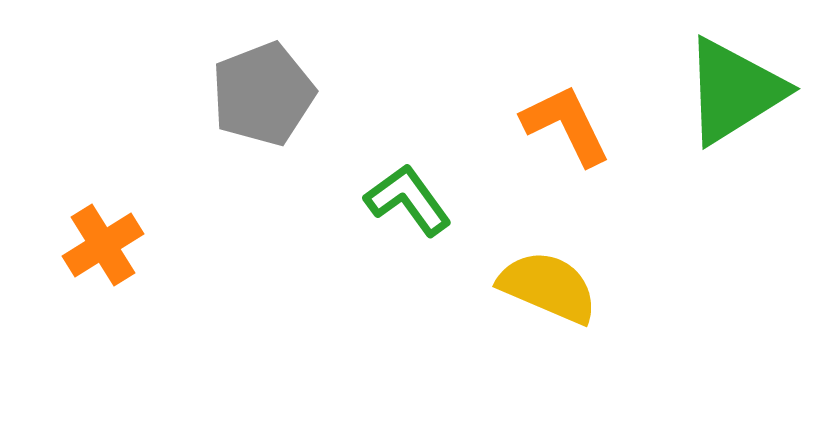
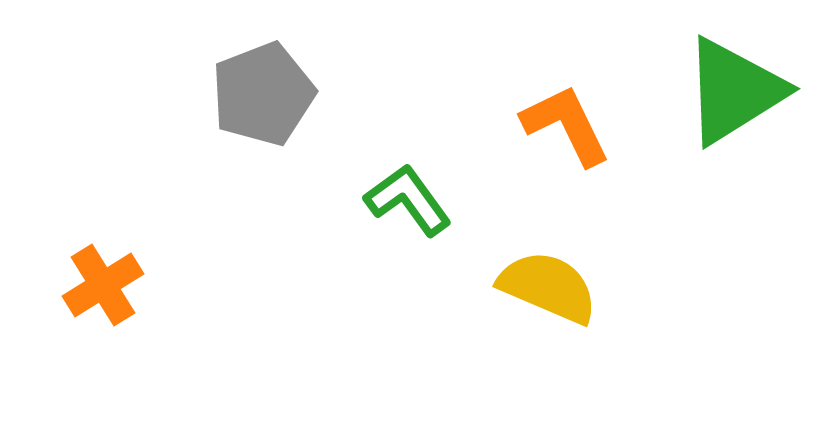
orange cross: moved 40 px down
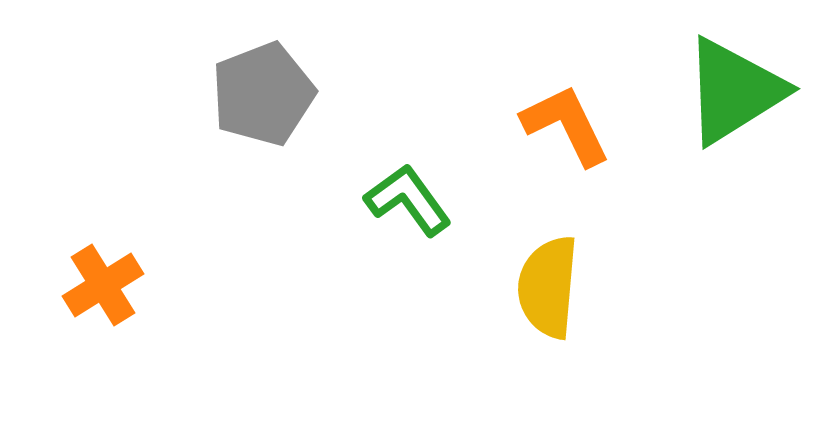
yellow semicircle: rotated 108 degrees counterclockwise
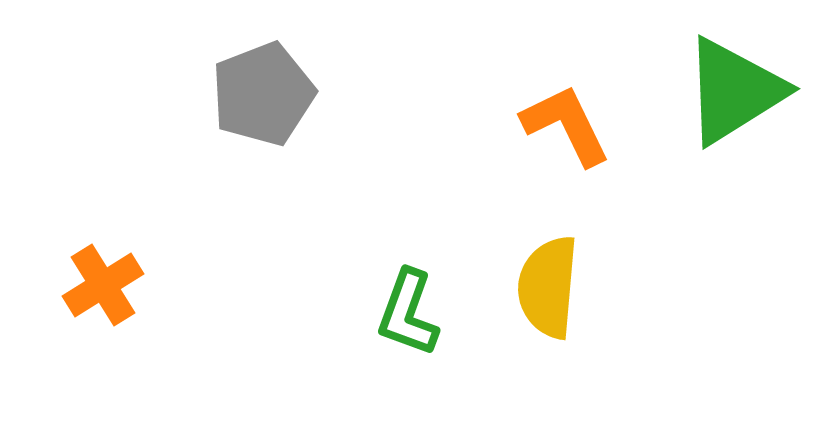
green L-shape: moved 113 px down; rotated 124 degrees counterclockwise
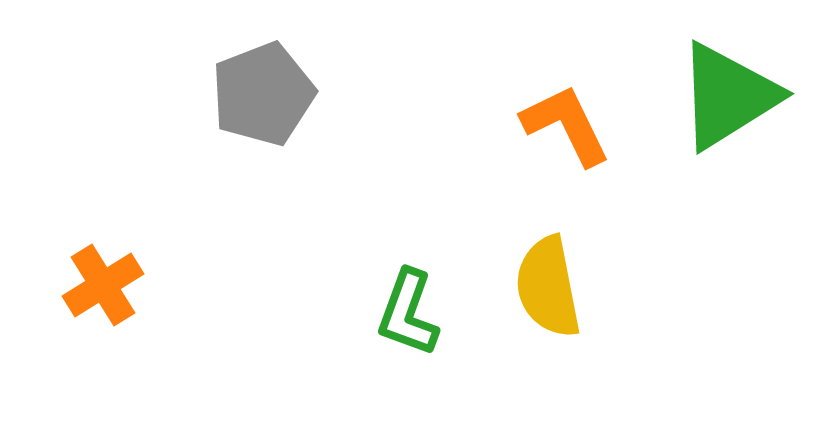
green triangle: moved 6 px left, 5 px down
yellow semicircle: rotated 16 degrees counterclockwise
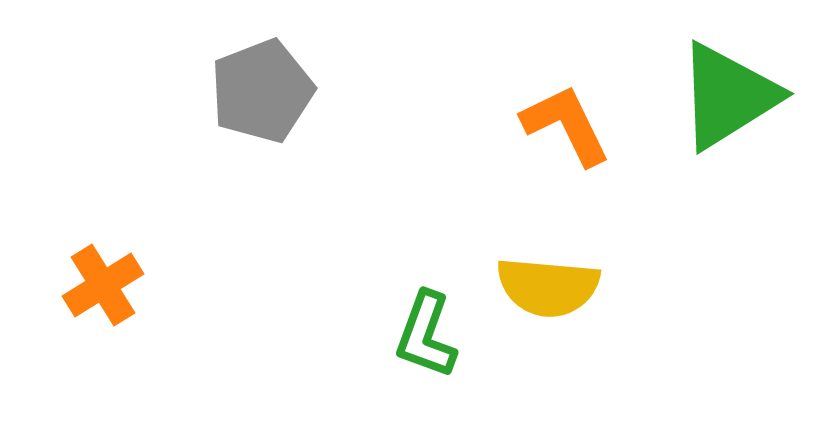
gray pentagon: moved 1 px left, 3 px up
yellow semicircle: rotated 74 degrees counterclockwise
green L-shape: moved 18 px right, 22 px down
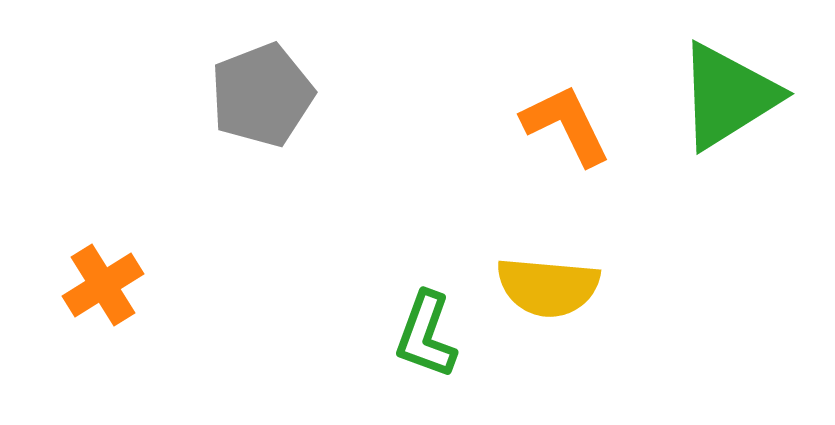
gray pentagon: moved 4 px down
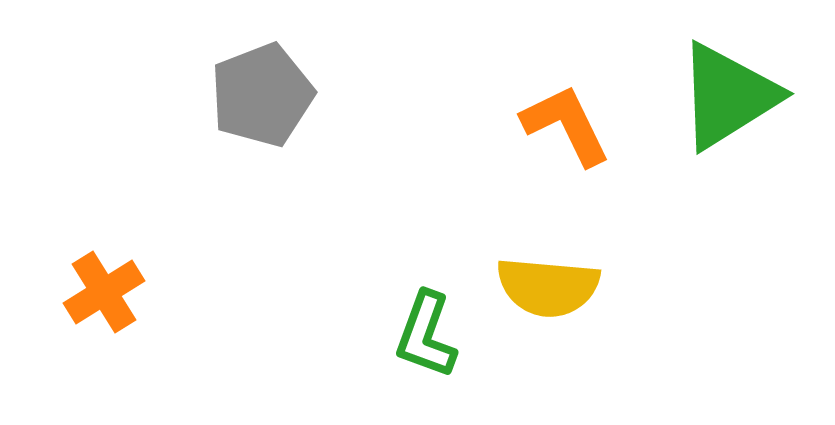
orange cross: moved 1 px right, 7 px down
